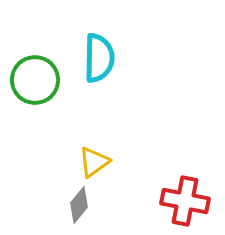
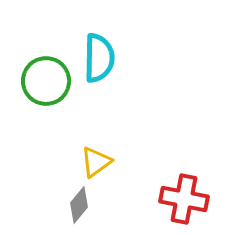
green circle: moved 11 px right, 1 px down
yellow triangle: moved 2 px right
red cross: moved 1 px left, 2 px up
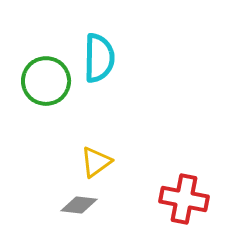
gray diamond: rotated 57 degrees clockwise
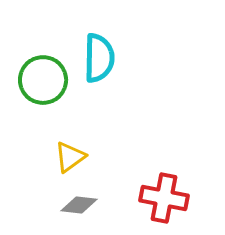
green circle: moved 3 px left, 1 px up
yellow triangle: moved 26 px left, 5 px up
red cross: moved 20 px left, 1 px up
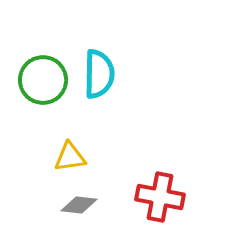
cyan semicircle: moved 16 px down
yellow triangle: rotated 28 degrees clockwise
red cross: moved 4 px left, 1 px up
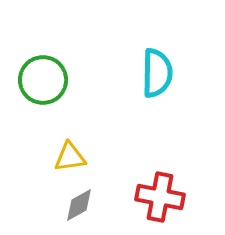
cyan semicircle: moved 58 px right, 1 px up
gray diamond: rotated 36 degrees counterclockwise
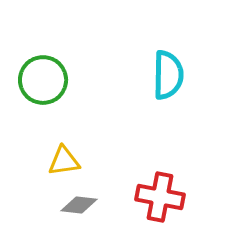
cyan semicircle: moved 11 px right, 2 px down
yellow triangle: moved 6 px left, 4 px down
gray diamond: rotated 36 degrees clockwise
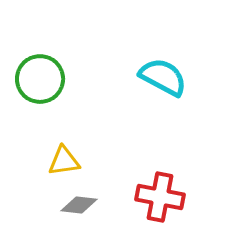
cyan semicircle: moved 5 px left, 2 px down; rotated 63 degrees counterclockwise
green circle: moved 3 px left, 1 px up
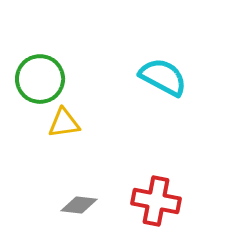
yellow triangle: moved 38 px up
red cross: moved 4 px left, 4 px down
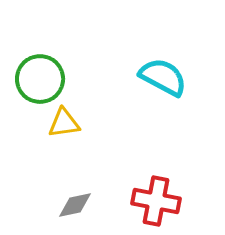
gray diamond: moved 4 px left; rotated 18 degrees counterclockwise
